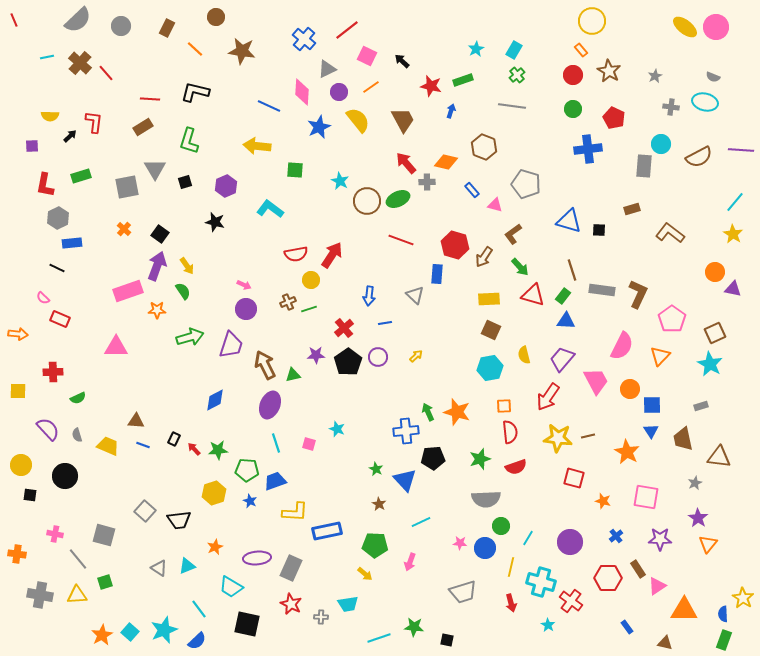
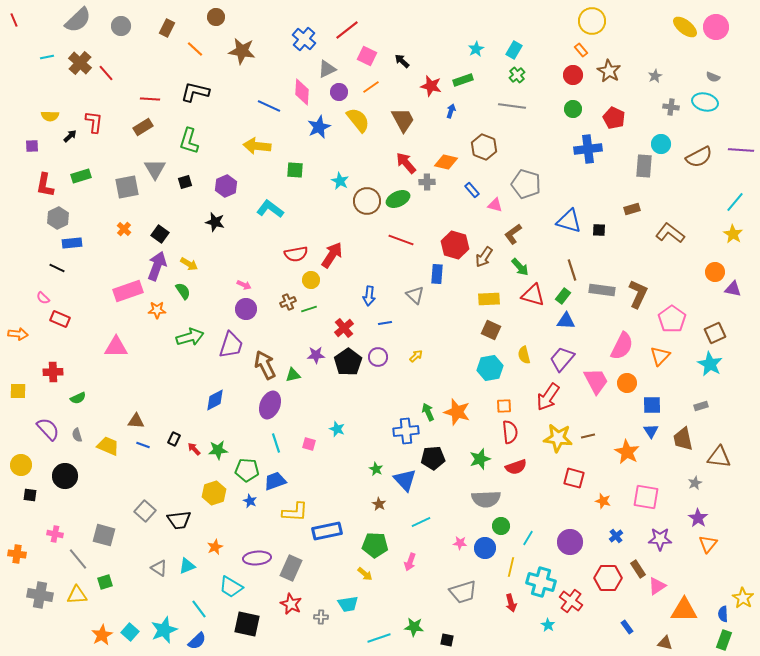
yellow arrow at (187, 266): moved 2 px right, 2 px up; rotated 24 degrees counterclockwise
orange circle at (630, 389): moved 3 px left, 6 px up
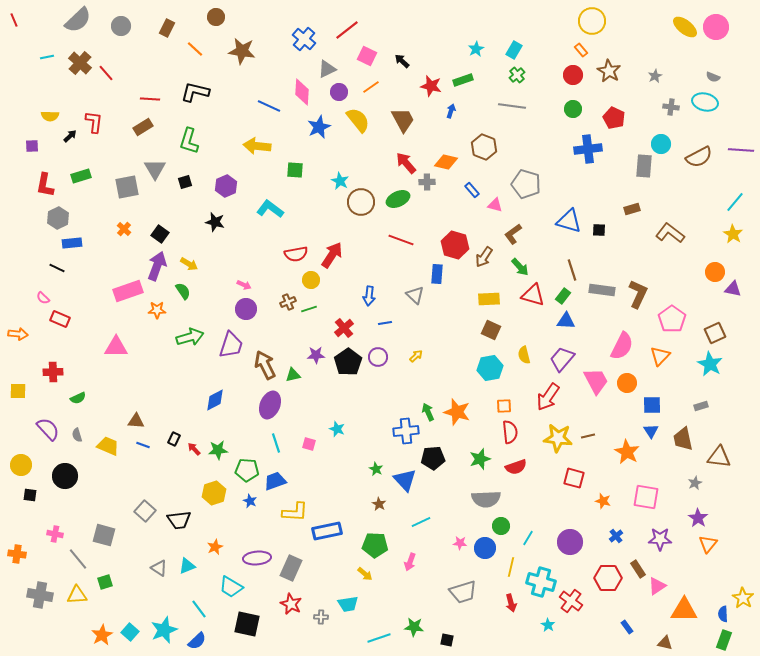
brown circle at (367, 201): moved 6 px left, 1 px down
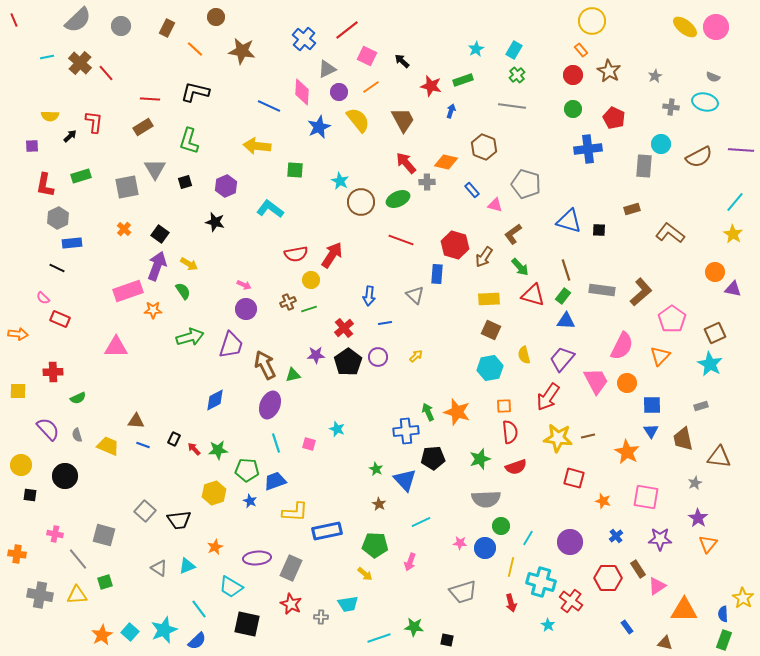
brown line at (572, 270): moved 6 px left
brown L-shape at (638, 294): moved 3 px right, 2 px up; rotated 24 degrees clockwise
orange star at (157, 310): moved 4 px left
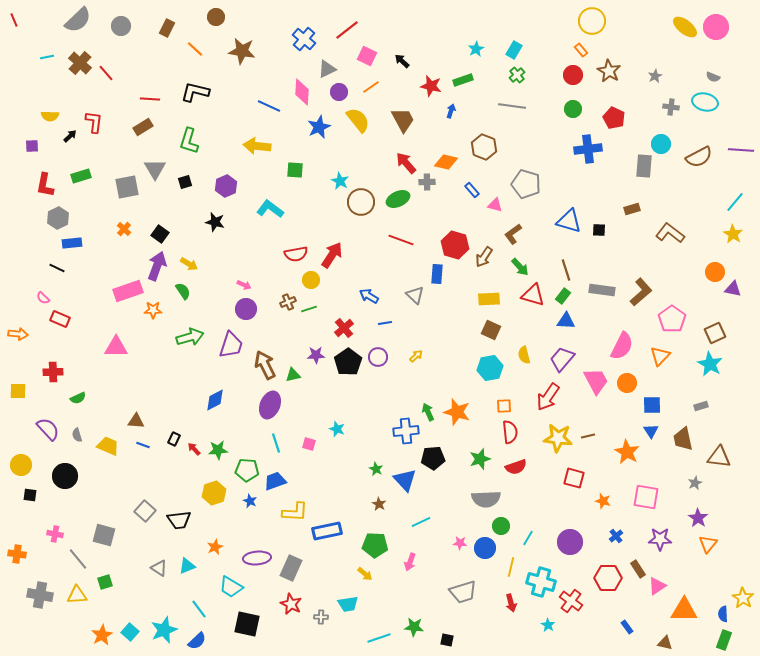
blue arrow at (369, 296): rotated 114 degrees clockwise
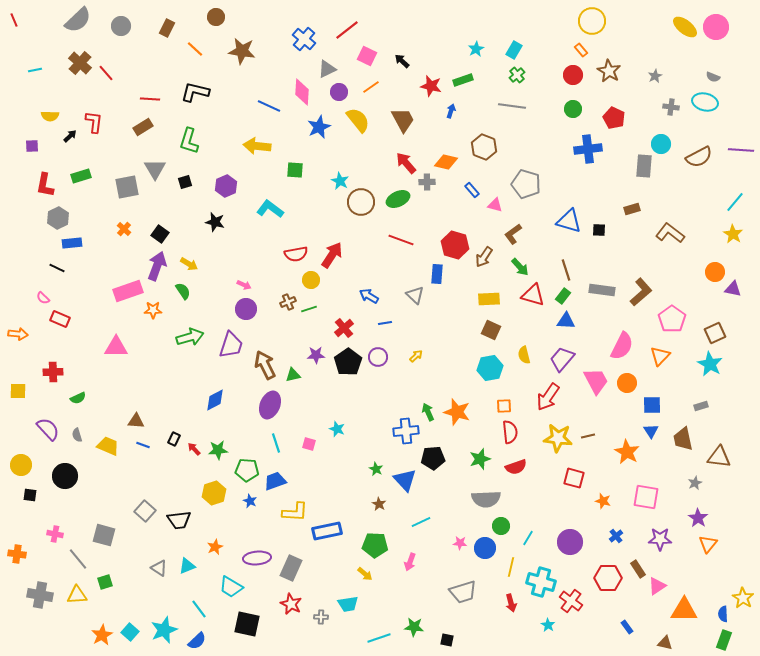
cyan line at (47, 57): moved 12 px left, 13 px down
